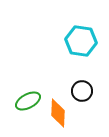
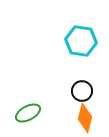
green ellipse: moved 12 px down
orange diamond: moved 27 px right, 5 px down; rotated 12 degrees clockwise
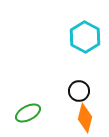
cyan hexagon: moved 4 px right, 4 px up; rotated 20 degrees clockwise
black circle: moved 3 px left
